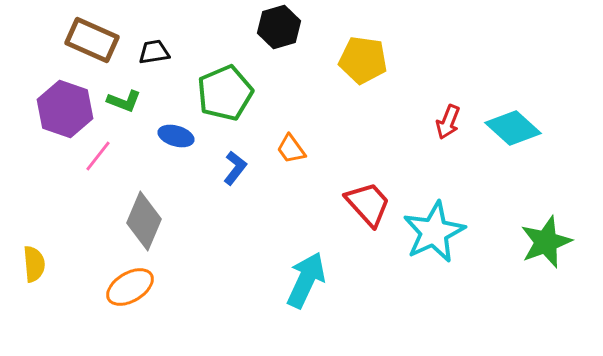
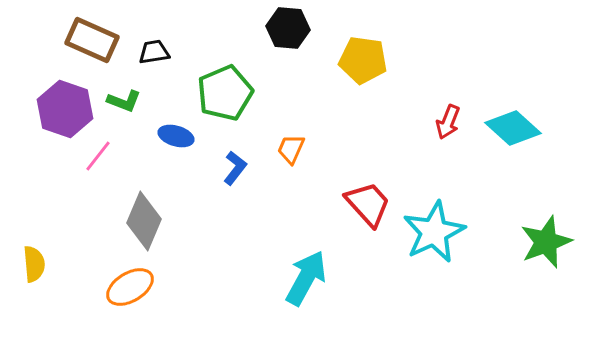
black hexagon: moved 9 px right, 1 px down; rotated 21 degrees clockwise
orange trapezoid: rotated 60 degrees clockwise
cyan arrow: moved 2 px up; rotated 4 degrees clockwise
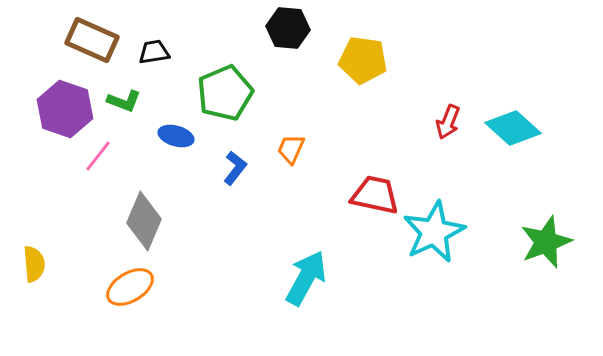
red trapezoid: moved 7 px right, 9 px up; rotated 36 degrees counterclockwise
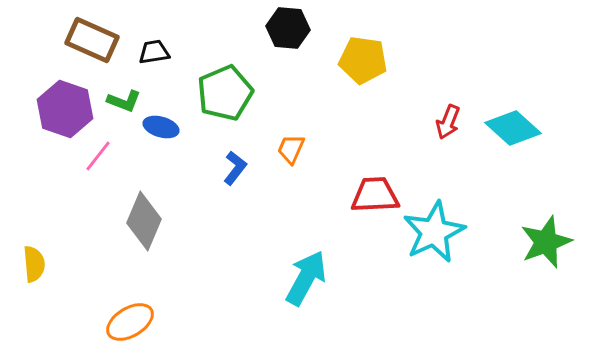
blue ellipse: moved 15 px left, 9 px up
red trapezoid: rotated 15 degrees counterclockwise
orange ellipse: moved 35 px down
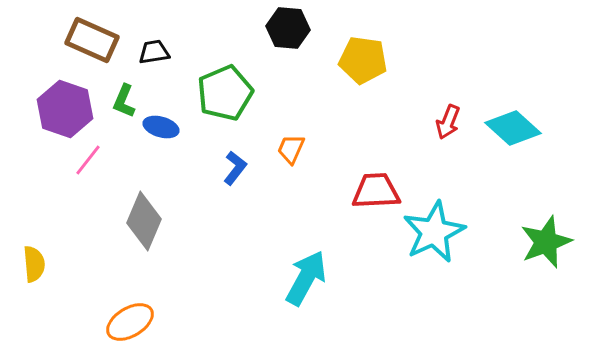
green L-shape: rotated 92 degrees clockwise
pink line: moved 10 px left, 4 px down
red trapezoid: moved 1 px right, 4 px up
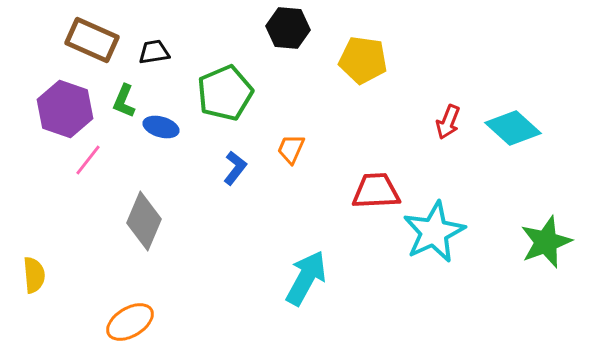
yellow semicircle: moved 11 px down
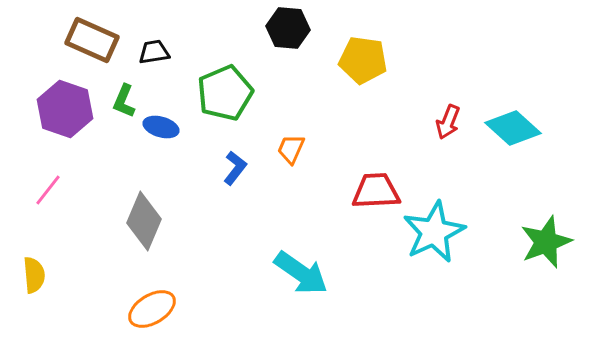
pink line: moved 40 px left, 30 px down
cyan arrow: moved 5 px left, 5 px up; rotated 96 degrees clockwise
orange ellipse: moved 22 px right, 13 px up
